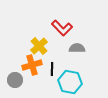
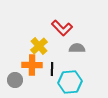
orange cross: rotated 18 degrees clockwise
cyan hexagon: rotated 15 degrees counterclockwise
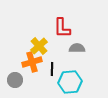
red L-shape: rotated 45 degrees clockwise
orange cross: moved 3 px up; rotated 18 degrees counterclockwise
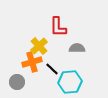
red L-shape: moved 4 px left, 1 px up
black line: rotated 48 degrees counterclockwise
gray circle: moved 2 px right, 2 px down
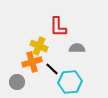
yellow cross: rotated 24 degrees counterclockwise
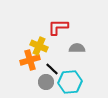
red L-shape: rotated 90 degrees clockwise
orange cross: moved 2 px left, 2 px up
gray circle: moved 29 px right
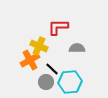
orange cross: rotated 12 degrees counterclockwise
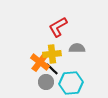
red L-shape: rotated 30 degrees counterclockwise
yellow cross: moved 13 px right, 8 px down; rotated 30 degrees counterclockwise
orange cross: moved 10 px right, 2 px down; rotated 24 degrees counterclockwise
cyan hexagon: moved 1 px right, 1 px down
